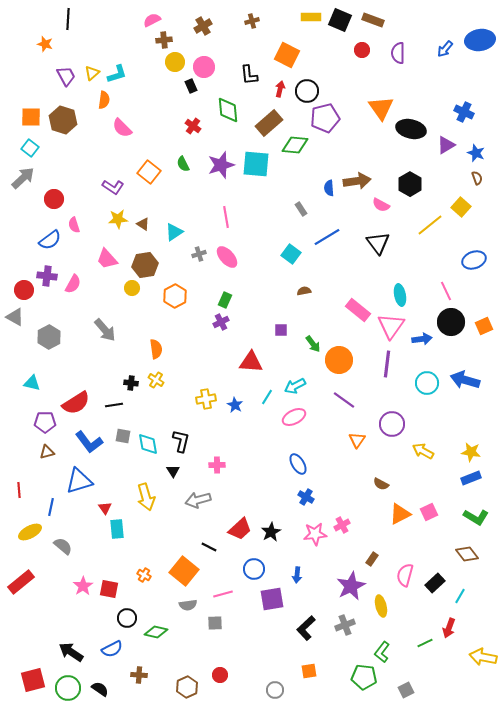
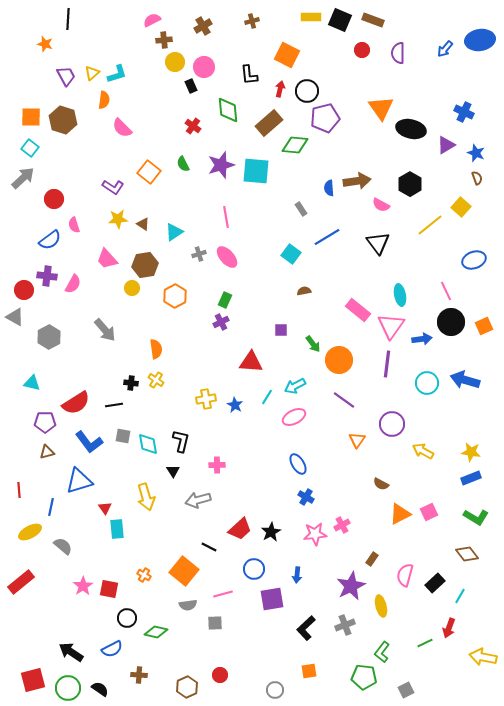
cyan square at (256, 164): moved 7 px down
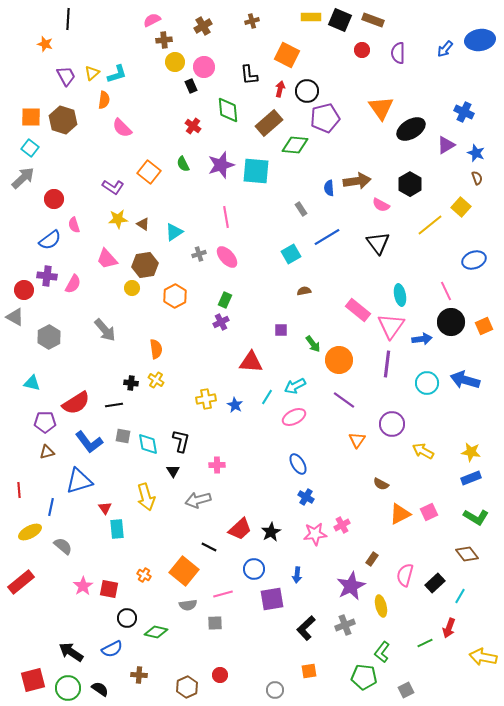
black ellipse at (411, 129): rotated 44 degrees counterclockwise
cyan square at (291, 254): rotated 24 degrees clockwise
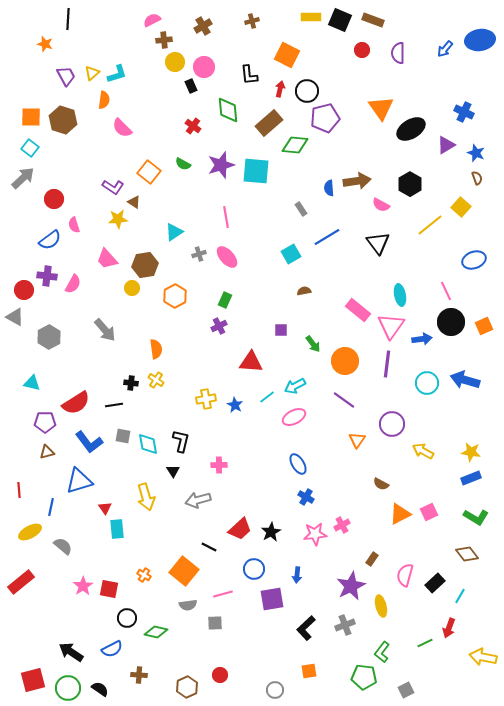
green semicircle at (183, 164): rotated 35 degrees counterclockwise
brown triangle at (143, 224): moved 9 px left, 22 px up
purple cross at (221, 322): moved 2 px left, 4 px down
orange circle at (339, 360): moved 6 px right, 1 px down
cyan line at (267, 397): rotated 21 degrees clockwise
pink cross at (217, 465): moved 2 px right
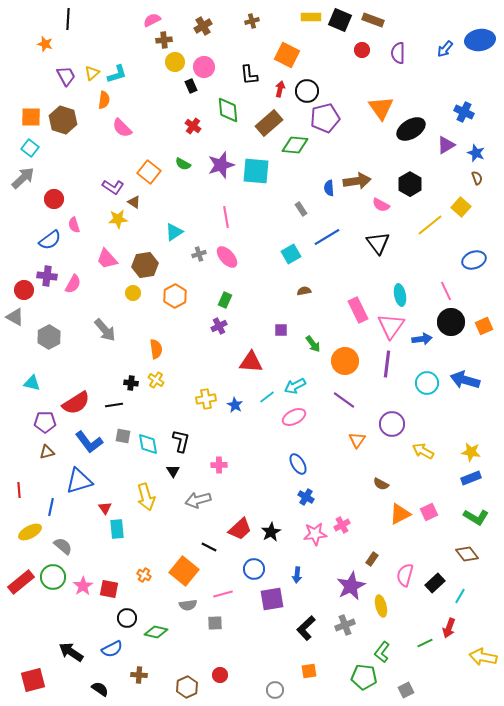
yellow circle at (132, 288): moved 1 px right, 5 px down
pink rectangle at (358, 310): rotated 25 degrees clockwise
green circle at (68, 688): moved 15 px left, 111 px up
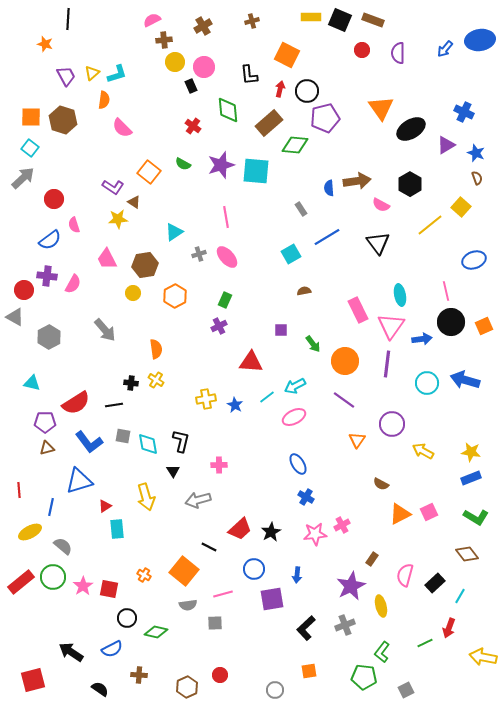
pink trapezoid at (107, 259): rotated 15 degrees clockwise
pink line at (446, 291): rotated 12 degrees clockwise
brown triangle at (47, 452): moved 4 px up
red triangle at (105, 508): moved 2 px up; rotated 32 degrees clockwise
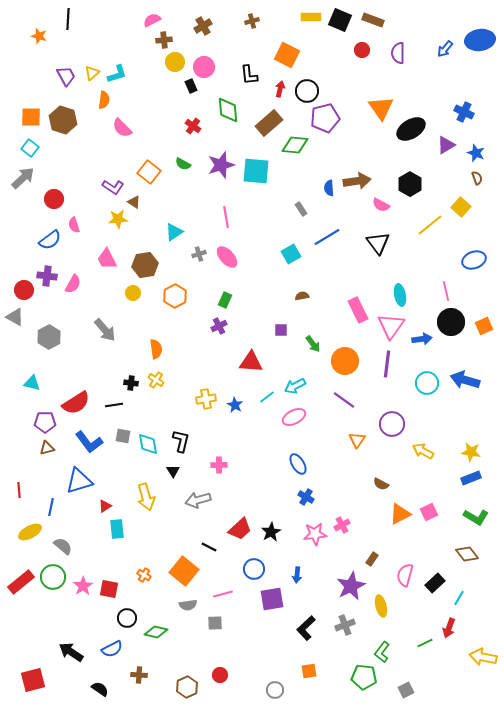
orange star at (45, 44): moved 6 px left, 8 px up
brown semicircle at (304, 291): moved 2 px left, 5 px down
cyan line at (460, 596): moved 1 px left, 2 px down
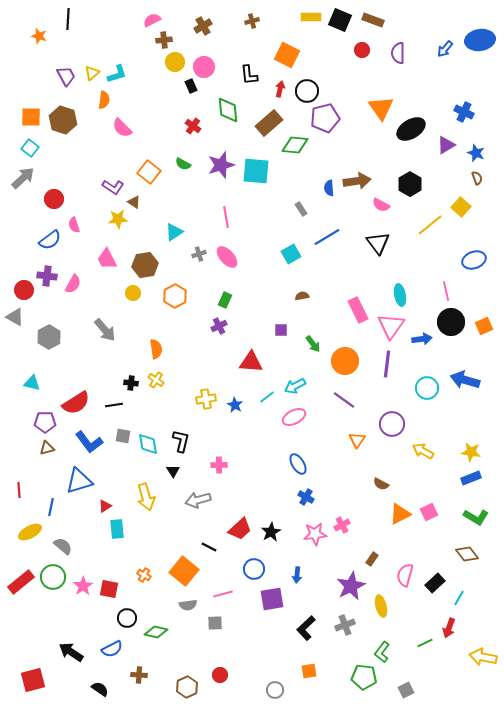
cyan circle at (427, 383): moved 5 px down
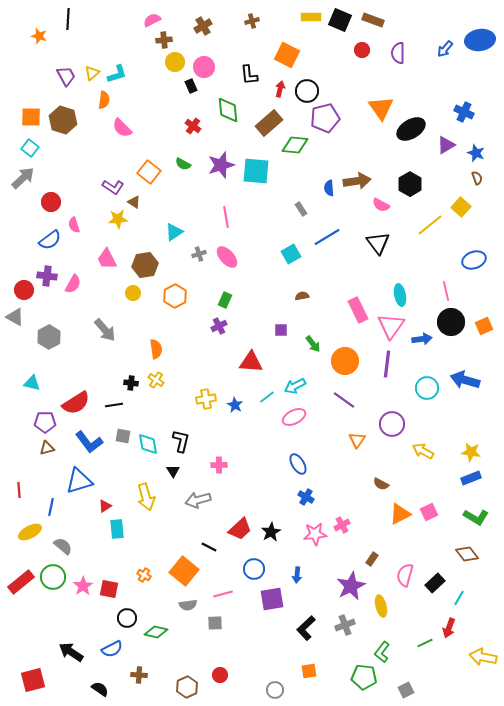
red circle at (54, 199): moved 3 px left, 3 px down
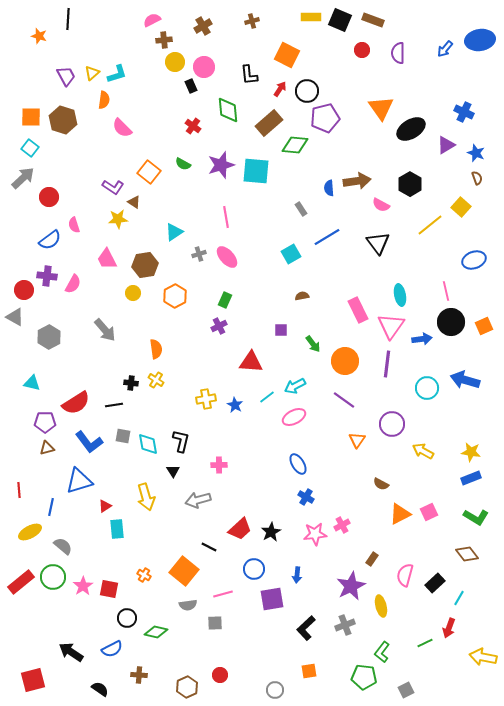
red arrow at (280, 89): rotated 21 degrees clockwise
red circle at (51, 202): moved 2 px left, 5 px up
